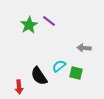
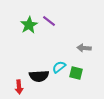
cyan semicircle: moved 1 px down
black semicircle: rotated 60 degrees counterclockwise
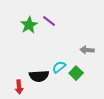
gray arrow: moved 3 px right, 2 px down
green square: rotated 32 degrees clockwise
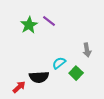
gray arrow: rotated 104 degrees counterclockwise
cyan semicircle: moved 4 px up
black semicircle: moved 1 px down
red arrow: rotated 128 degrees counterclockwise
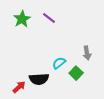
purple line: moved 3 px up
green star: moved 7 px left, 6 px up
gray arrow: moved 3 px down
black semicircle: moved 2 px down
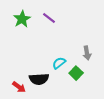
red arrow: rotated 80 degrees clockwise
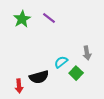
cyan semicircle: moved 2 px right, 1 px up
black semicircle: moved 2 px up; rotated 12 degrees counterclockwise
red arrow: moved 1 px up; rotated 48 degrees clockwise
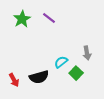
red arrow: moved 5 px left, 6 px up; rotated 24 degrees counterclockwise
